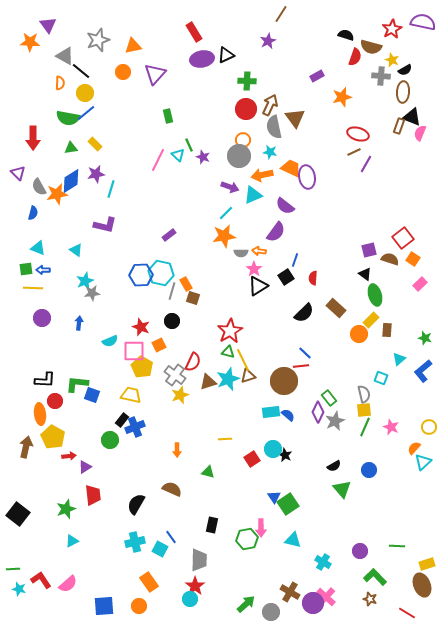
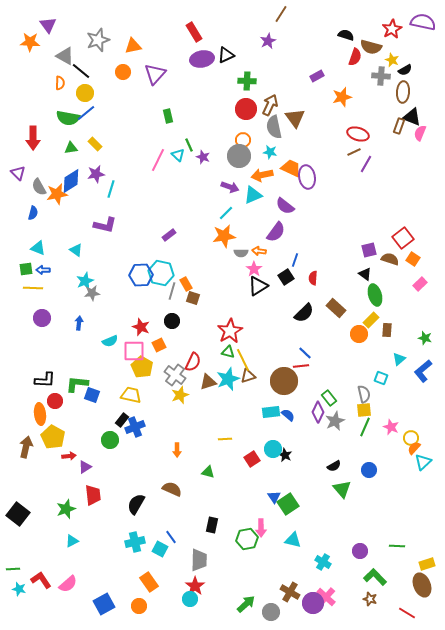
yellow circle at (429, 427): moved 18 px left, 11 px down
blue square at (104, 606): moved 2 px up; rotated 25 degrees counterclockwise
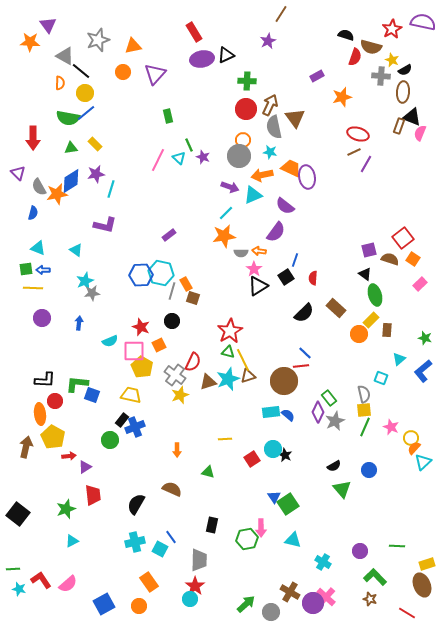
cyan triangle at (178, 155): moved 1 px right, 3 px down
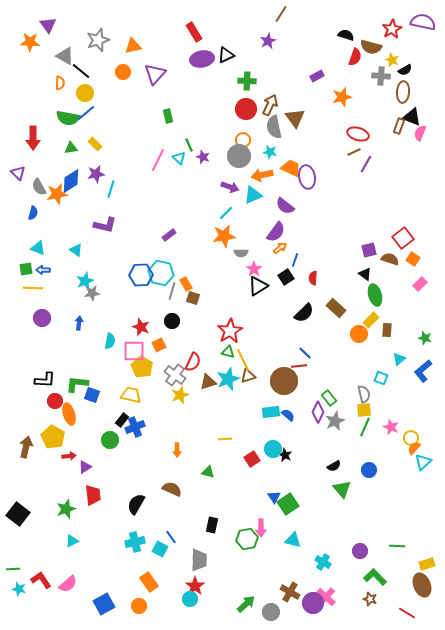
orange arrow at (259, 251): moved 21 px right, 3 px up; rotated 136 degrees clockwise
cyan semicircle at (110, 341): rotated 56 degrees counterclockwise
red line at (301, 366): moved 2 px left
orange ellipse at (40, 414): moved 29 px right; rotated 10 degrees counterclockwise
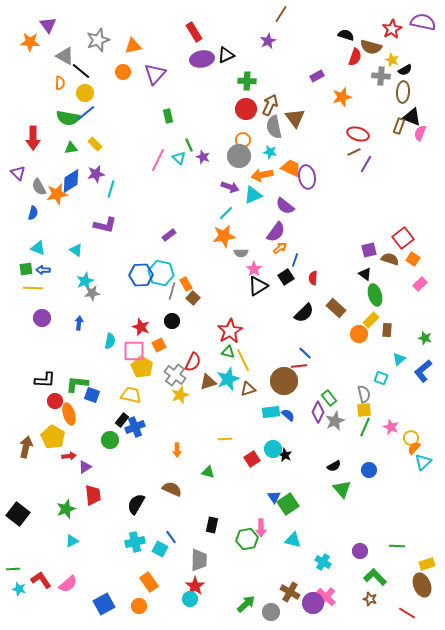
brown square at (193, 298): rotated 24 degrees clockwise
brown triangle at (248, 376): moved 13 px down
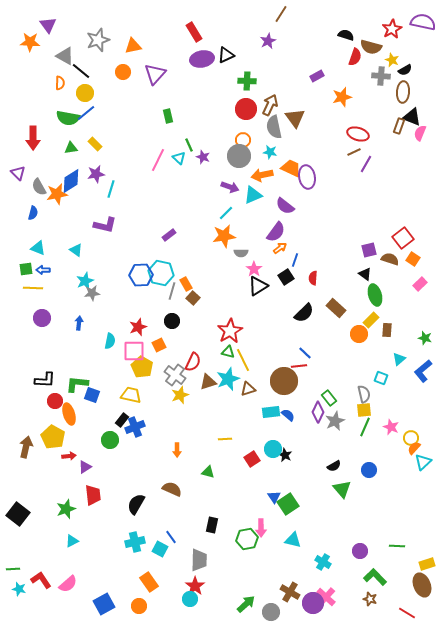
red star at (141, 327): moved 3 px left; rotated 30 degrees clockwise
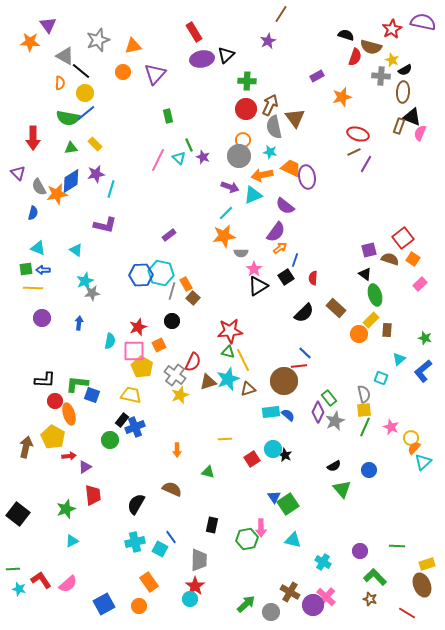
black triangle at (226, 55): rotated 18 degrees counterclockwise
red star at (230, 331): rotated 25 degrees clockwise
purple circle at (313, 603): moved 2 px down
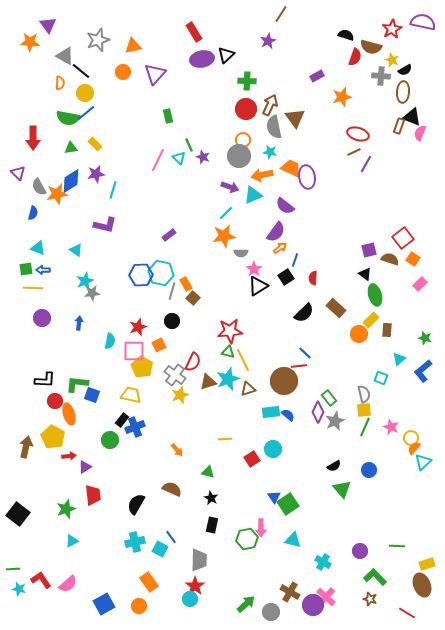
cyan line at (111, 189): moved 2 px right, 1 px down
orange arrow at (177, 450): rotated 40 degrees counterclockwise
black star at (285, 455): moved 74 px left, 43 px down
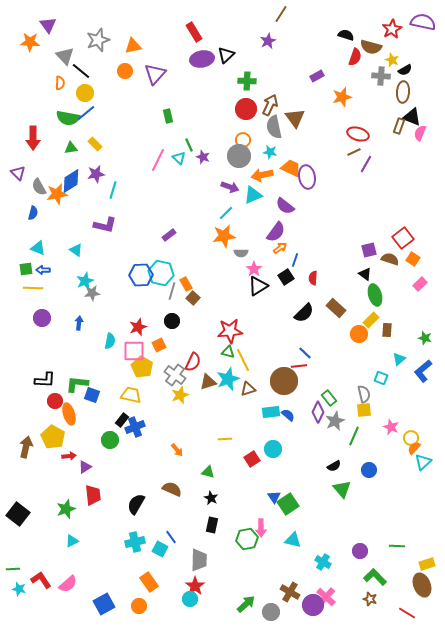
gray triangle at (65, 56): rotated 18 degrees clockwise
orange circle at (123, 72): moved 2 px right, 1 px up
green line at (365, 427): moved 11 px left, 9 px down
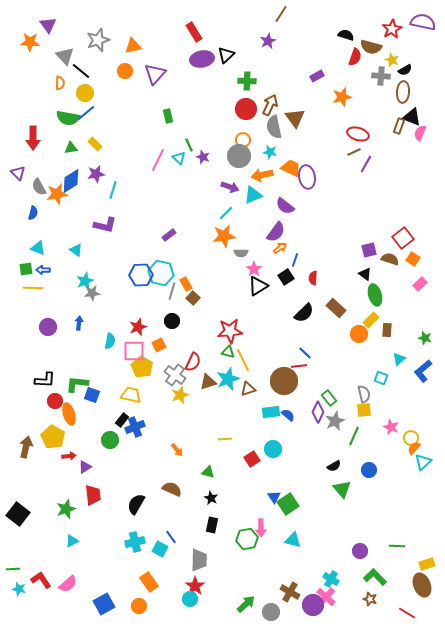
purple circle at (42, 318): moved 6 px right, 9 px down
cyan cross at (323, 562): moved 8 px right, 17 px down
